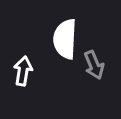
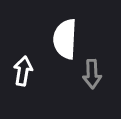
gray arrow: moved 2 px left, 9 px down; rotated 20 degrees clockwise
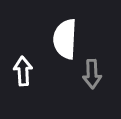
white arrow: rotated 12 degrees counterclockwise
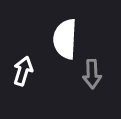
white arrow: rotated 20 degrees clockwise
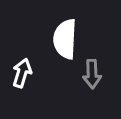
white arrow: moved 1 px left, 2 px down
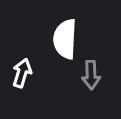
gray arrow: moved 1 px left, 1 px down
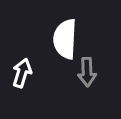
gray arrow: moved 4 px left, 3 px up
